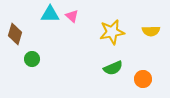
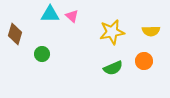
green circle: moved 10 px right, 5 px up
orange circle: moved 1 px right, 18 px up
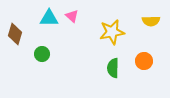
cyan triangle: moved 1 px left, 4 px down
yellow semicircle: moved 10 px up
green semicircle: rotated 114 degrees clockwise
